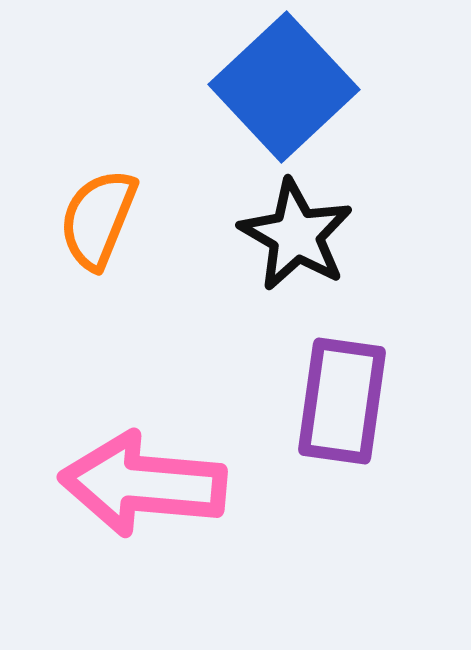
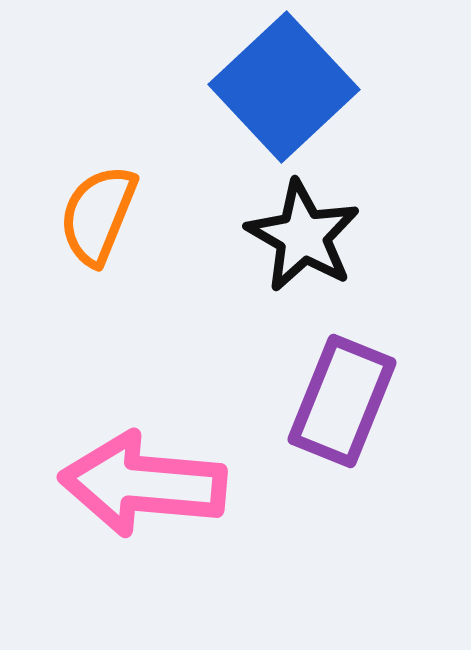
orange semicircle: moved 4 px up
black star: moved 7 px right, 1 px down
purple rectangle: rotated 14 degrees clockwise
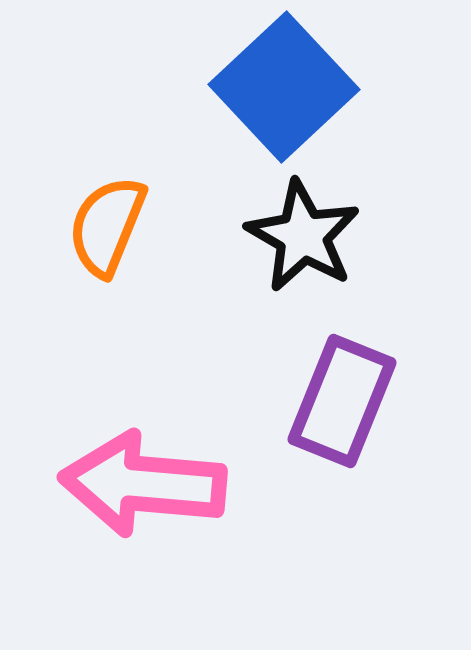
orange semicircle: moved 9 px right, 11 px down
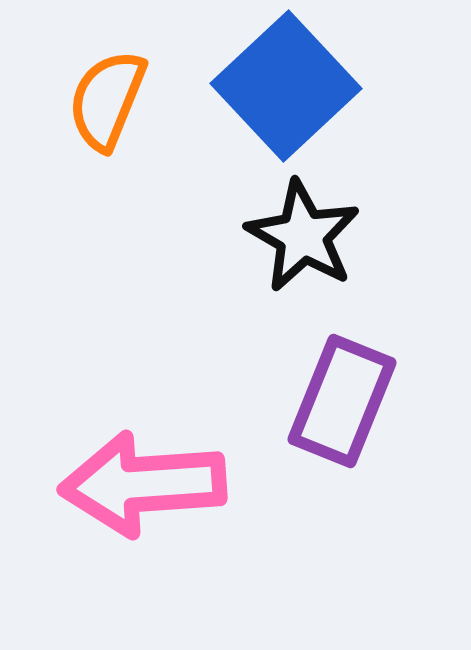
blue square: moved 2 px right, 1 px up
orange semicircle: moved 126 px up
pink arrow: rotated 9 degrees counterclockwise
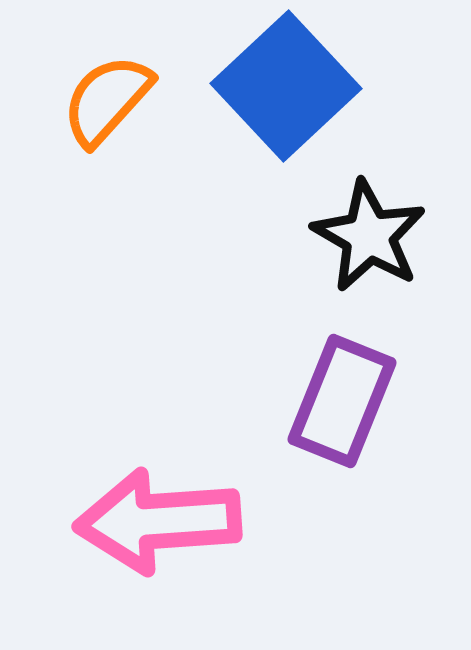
orange semicircle: rotated 20 degrees clockwise
black star: moved 66 px right
pink arrow: moved 15 px right, 37 px down
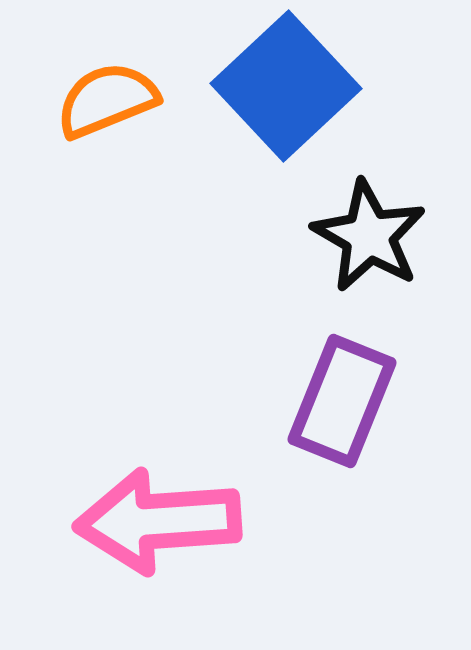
orange semicircle: rotated 26 degrees clockwise
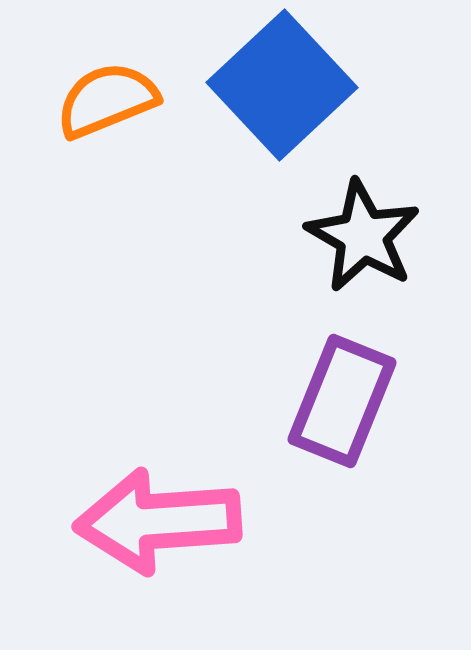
blue square: moved 4 px left, 1 px up
black star: moved 6 px left
